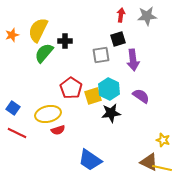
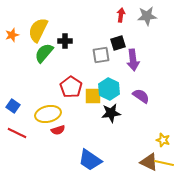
black square: moved 4 px down
red pentagon: moved 1 px up
yellow square: rotated 18 degrees clockwise
blue square: moved 2 px up
yellow line: moved 2 px right, 5 px up
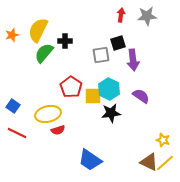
yellow line: moved 1 px right; rotated 54 degrees counterclockwise
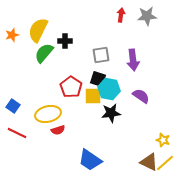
black square: moved 20 px left, 36 px down; rotated 35 degrees clockwise
cyan hexagon: rotated 15 degrees counterclockwise
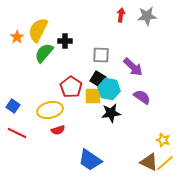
orange star: moved 5 px right, 2 px down; rotated 16 degrees counterclockwise
gray square: rotated 12 degrees clockwise
purple arrow: moved 7 px down; rotated 40 degrees counterclockwise
black square: rotated 14 degrees clockwise
purple semicircle: moved 1 px right, 1 px down
yellow ellipse: moved 2 px right, 4 px up
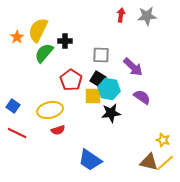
red pentagon: moved 7 px up
brown triangle: rotated 12 degrees counterclockwise
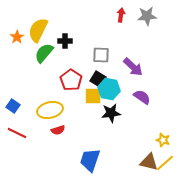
blue trapezoid: rotated 75 degrees clockwise
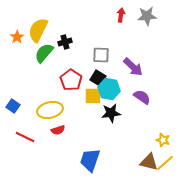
black cross: moved 1 px down; rotated 16 degrees counterclockwise
black square: moved 1 px up
red line: moved 8 px right, 4 px down
